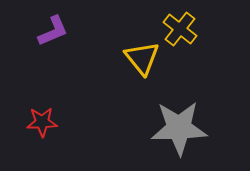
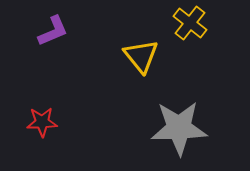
yellow cross: moved 10 px right, 6 px up
yellow triangle: moved 1 px left, 2 px up
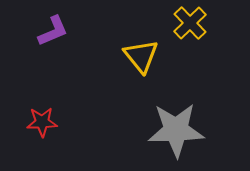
yellow cross: rotated 8 degrees clockwise
gray star: moved 3 px left, 2 px down
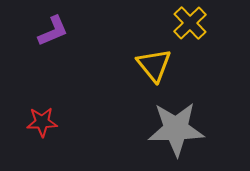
yellow triangle: moved 13 px right, 9 px down
gray star: moved 1 px up
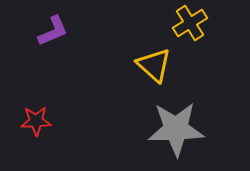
yellow cross: rotated 12 degrees clockwise
yellow triangle: rotated 9 degrees counterclockwise
red star: moved 6 px left, 1 px up
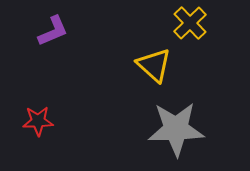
yellow cross: rotated 12 degrees counterclockwise
red star: moved 2 px right
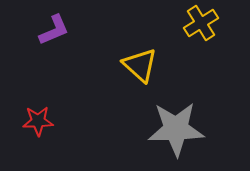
yellow cross: moved 11 px right; rotated 12 degrees clockwise
purple L-shape: moved 1 px right, 1 px up
yellow triangle: moved 14 px left
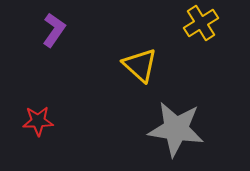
purple L-shape: rotated 32 degrees counterclockwise
gray star: rotated 10 degrees clockwise
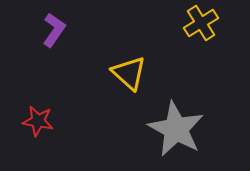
yellow triangle: moved 11 px left, 8 px down
red star: rotated 12 degrees clockwise
gray star: rotated 20 degrees clockwise
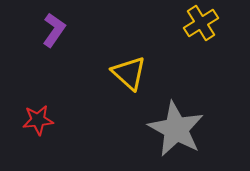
red star: moved 1 px up; rotated 16 degrees counterclockwise
